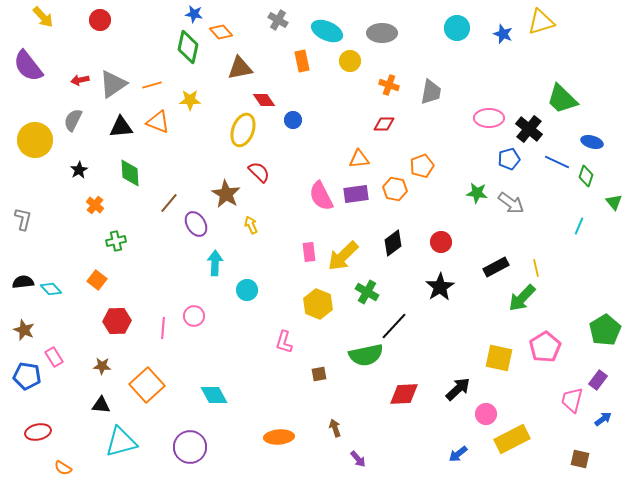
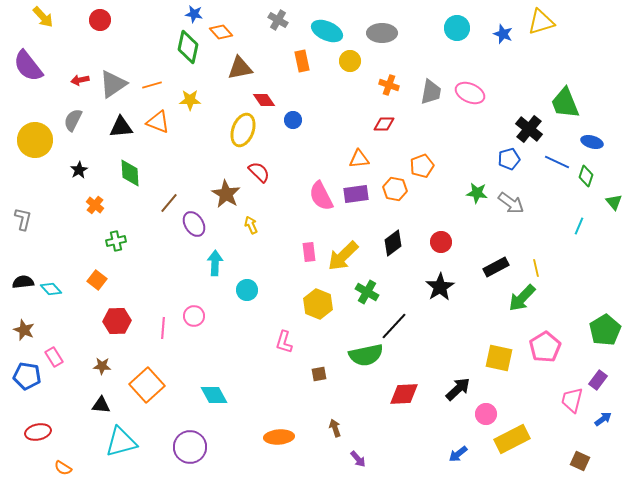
green trapezoid at (562, 99): moved 3 px right, 4 px down; rotated 24 degrees clockwise
pink ellipse at (489, 118): moved 19 px left, 25 px up; rotated 24 degrees clockwise
purple ellipse at (196, 224): moved 2 px left
brown square at (580, 459): moved 2 px down; rotated 12 degrees clockwise
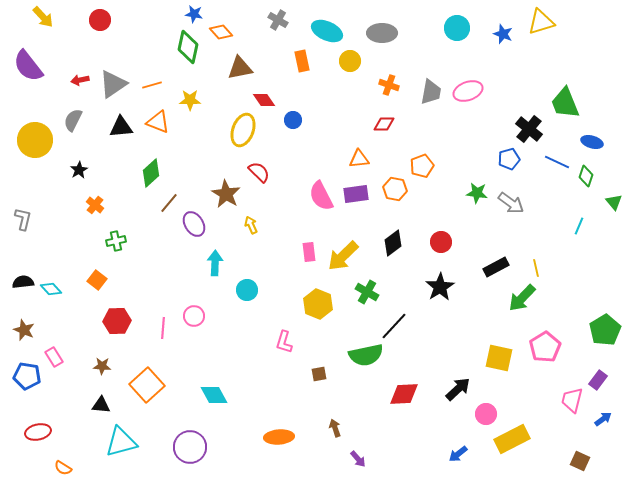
pink ellipse at (470, 93): moved 2 px left, 2 px up; rotated 44 degrees counterclockwise
green diamond at (130, 173): moved 21 px right; rotated 52 degrees clockwise
